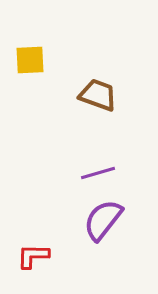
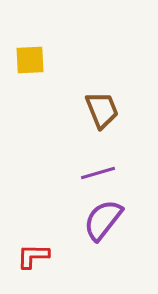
brown trapezoid: moved 4 px right, 15 px down; rotated 48 degrees clockwise
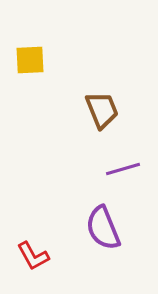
purple line: moved 25 px right, 4 px up
purple semicircle: moved 8 px down; rotated 60 degrees counterclockwise
red L-shape: rotated 120 degrees counterclockwise
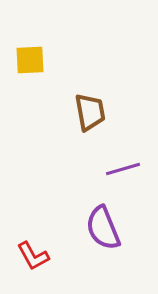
brown trapezoid: moved 12 px left, 2 px down; rotated 12 degrees clockwise
